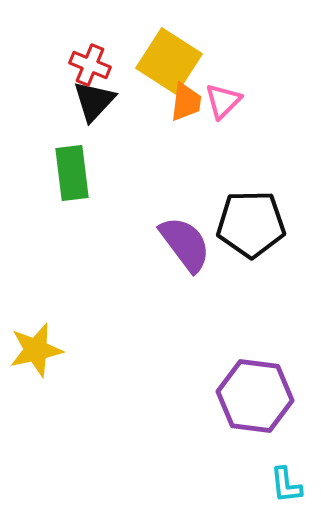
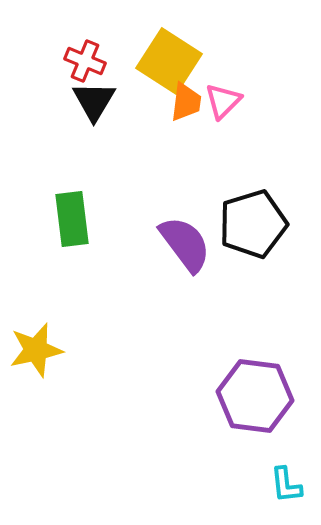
red cross: moved 5 px left, 4 px up
black triangle: rotated 12 degrees counterclockwise
green rectangle: moved 46 px down
black pentagon: moved 2 px right; rotated 16 degrees counterclockwise
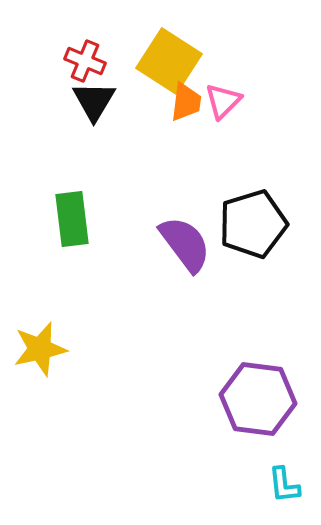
yellow star: moved 4 px right, 1 px up
purple hexagon: moved 3 px right, 3 px down
cyan L-shape: moved 2 px left
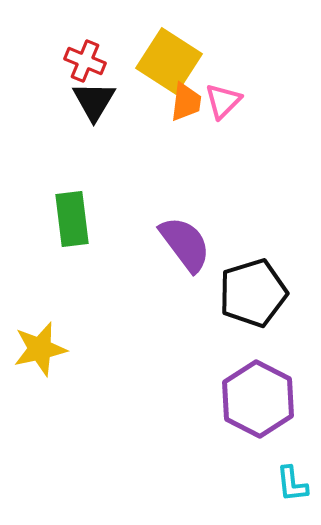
black pentagon: moved 69 px down
purple hexagon: rotated 20 degrees clockwise
cyan L-shape: moved 8 px right, 1 px up
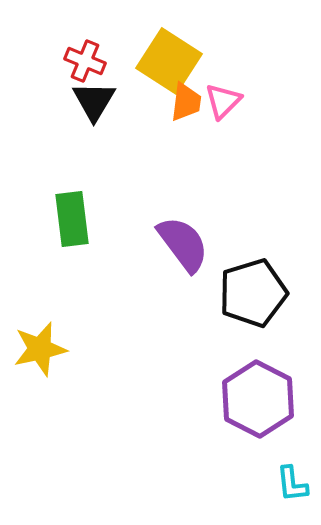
purple semicircle: moved 2 px left
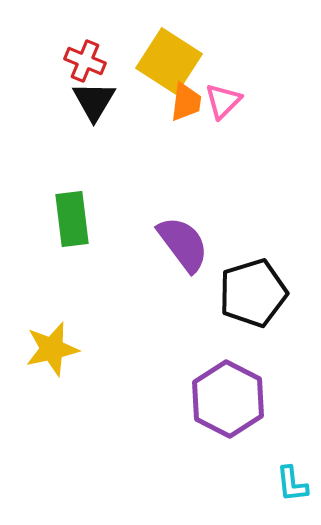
yellow star: moved 12 px right
purple hexagon: moved 30 px left
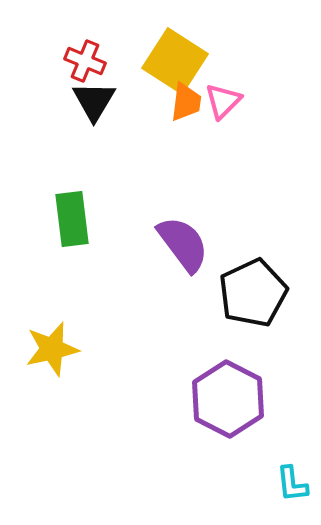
yellow square: moved 6 px right
black pentagon: rotated 8 degrees counterclockwise
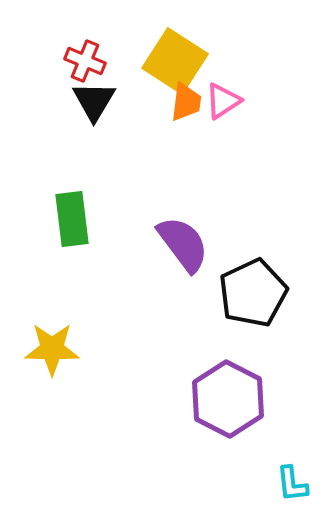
pink triangle: rotated 12 degrees clockwise
yellow star: rotated 14 degrees clockwise
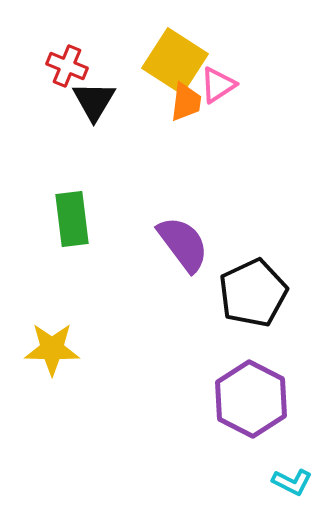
red cross: moved 18 px left, 5 px down
pink triangle: moved 5 px left, 16 px up
purple hexagon: moved 23 px right
cyan L-shape: moved 2 px up; rotated 57 degrees counterclockwise
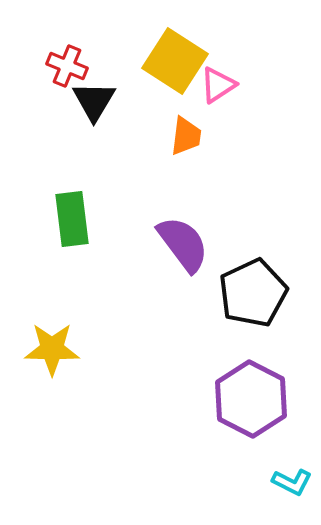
orange trapezoid: moved 34 px down
